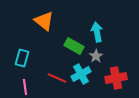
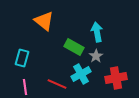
green rectangle: moved 1 px down
red line: moved 6 px down
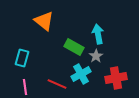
cyan arrow: moved 1 px right, 2 px down
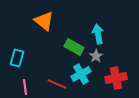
cyan rectangle: moved 5 px left
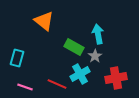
gray star: moved 1 px left
cyan cross: moved 1 px left
pink line: rotated 63 degrees counterclockwise
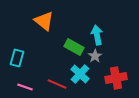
cyan arrow: moved 1 px left, 1 px down
cyan cross: rotated 18 degrees counterclockwise
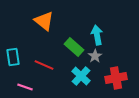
green rectangle: rotated 12 degrees clockwise
cyan rectangle: moved 4 px left, 1 px up; rotated 24 degrees counterclockwise
cyan cross: moved 1 px right, 2 px down
red line: moved 13 px left, 19 px up
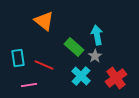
cyan rectangle: moved 5 px right, 1 px down
red cross: rotated 25 degrees counterclockwise
pink line: moved 4 px right, 2 px up; rotated 28 degrees counterclockwise
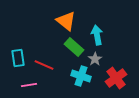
orange triangle: moved 22 px right
gray star: moved 3 px down
cyan cross: rotated 24 degrees counterclockwise
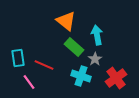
pink line: moved 3 px up; rotated 63 degrees clockwise
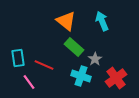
cyan arrow: moved 5 px right, 14 px up; rotated 12 degrees counterclockwise
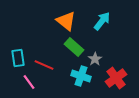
cyan arrow: rotated 60 degrees clockwise
